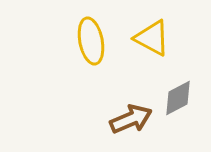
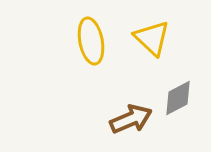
yellow triangle: rotated 15 degrees clockwise
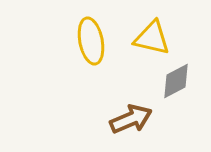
yellow triangle: rotated 30 degrees counterclockwise
gray diamond: moved 2 px left, 17 px up
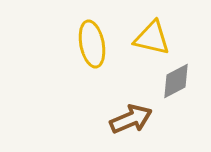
yellow ellipse: moved 1 px right, 3 px down
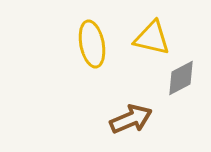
gray diamond: moved 5 px right, 3 px up
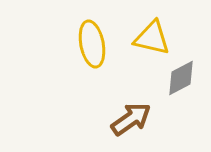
brown arrow: rotated 12 degrees counterclockwise
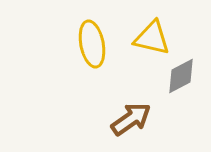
gray diamond: moved 2 px up
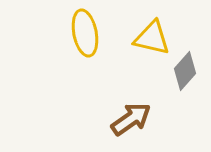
yellow ellipse: moved 7 px left, 11 px up
gray diamond: moved 4 px right, 5 px up; rotated 21 degrees counterclockwise
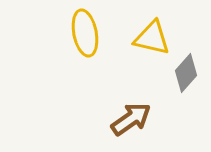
gray diamond: moved 1 px right, 2 px down
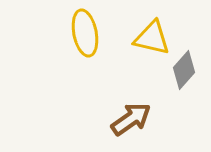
gray diamond: moved 2 px left, 3 px up
